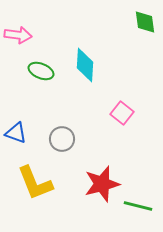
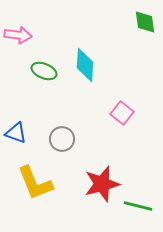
green ellipse: moved 3 px right
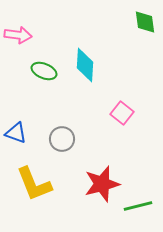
yellow L-shape: moved 1 px left, 1 px down
green line: rotated 28 degrees counterclockwise
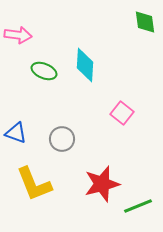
green line: rotated 8 degrees counterclockwise
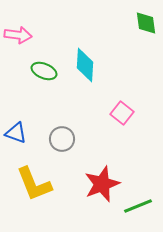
green diamond: moved 1 px right, 1 px down
red star: rotated 6 degrees counterclockwise
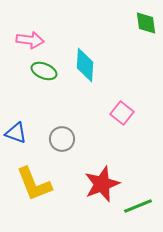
pink arrow: moved 12 px right, 5 px down
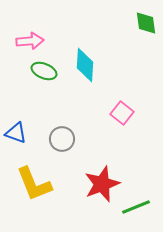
pink arrow: moved 1 px down; rotated 12 degrees counterclockwise
green line: moved 2 px left, 1 px down
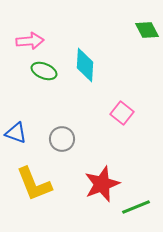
green diamond: moved 1 px right, 7 px down; rotated 20 degrees counterclockwise
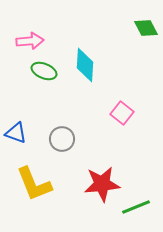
green diamond: moved 1 px left, 2 px up
red star: rotated 15 degrees clockwise
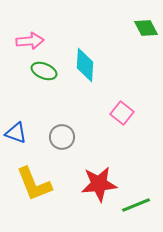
gray circle: moved 2 px up
red star: moved 3 px left
green line: moved 2 px up
